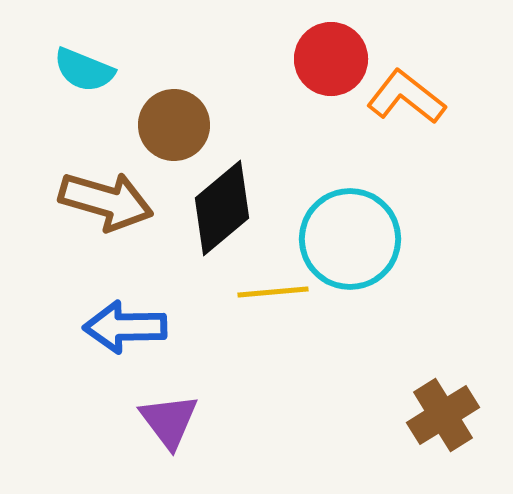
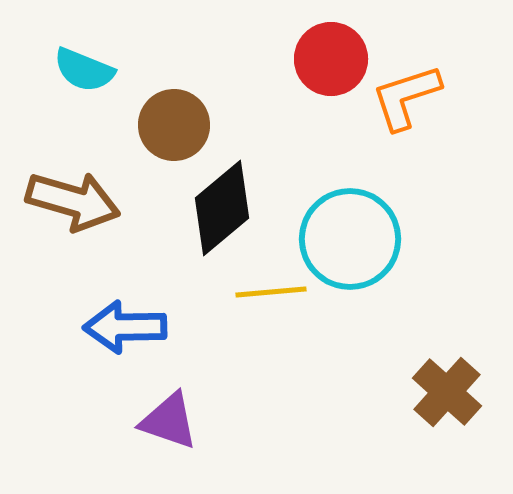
orange L-shape: rotated 56 degrees counterclockwise
brown arrow: moved 33 px left
yellow line: moved 2 px left
brown cross: moved 4 px right, 23 px up; rotated 16 degrees counterclockwise
purple triangle: rotated 34 degrees counterclockwise
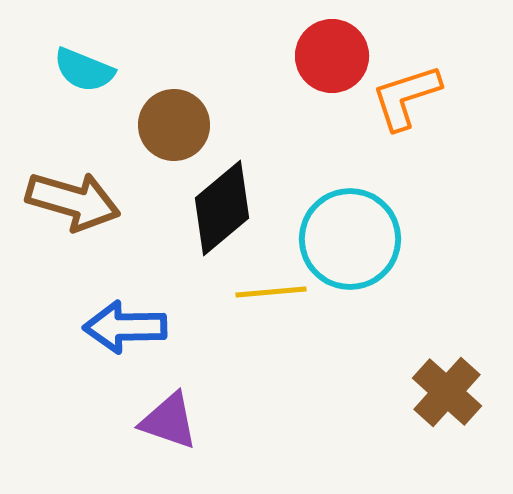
red circle: moved 1 px right, 3 px up
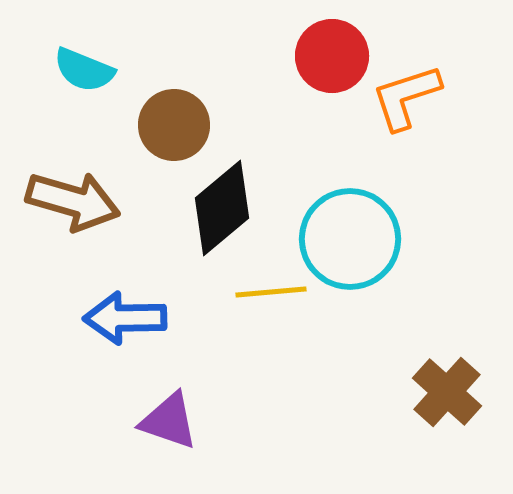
blue arrow: moved 9 px up
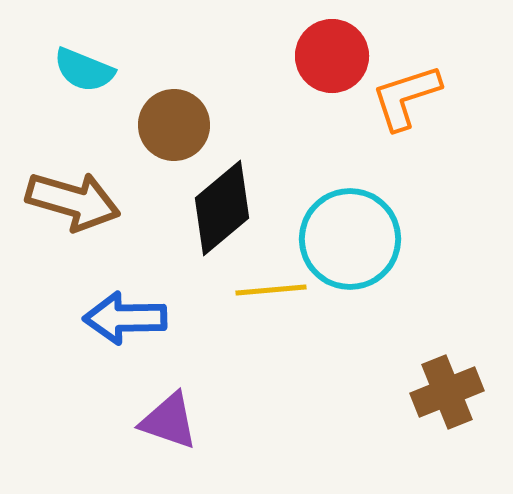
yellow line: moved 2 px up
brown cross: rotated 26 degrees clockwise
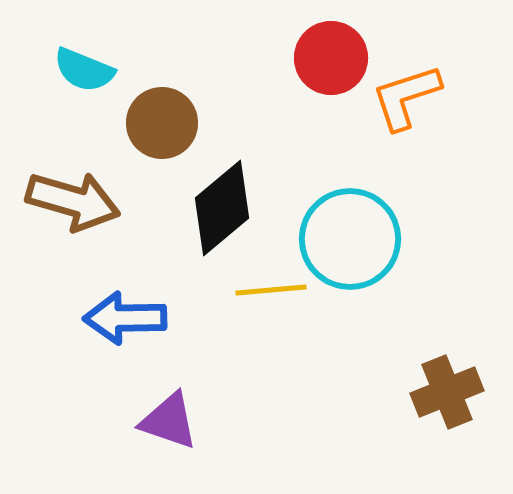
red circle: moved 1 px left, 2 px down
brown circle: moved 12 px left, 2 px up
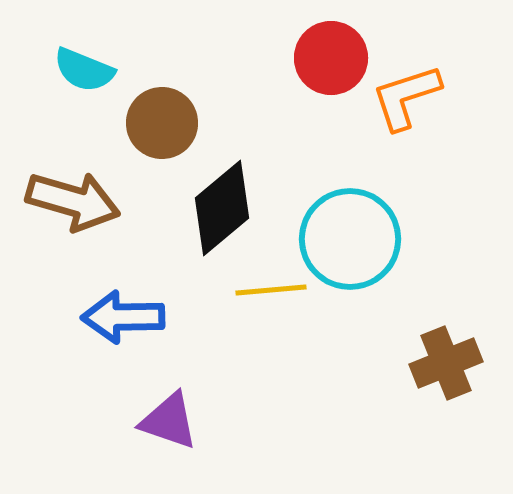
blue arrow: moved 2 px left, 1 px up
brown cross: moved 1 px left, 29 px up
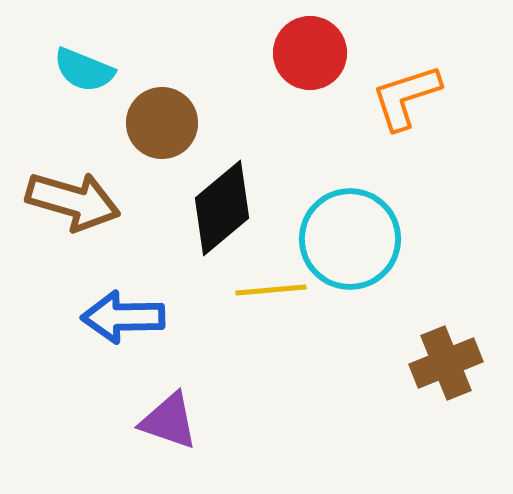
red circle: moved 21 px left, 5 px up
